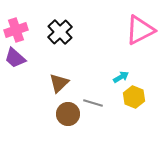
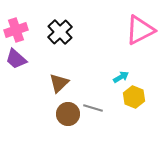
purple trapezoid: moved 1 px right, 1 px down
gray line: moved 5 px down
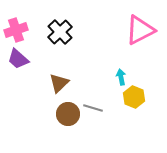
purple trapezoid: moved 2 px right
cyan arrow: rotated 70 degrees counterclockwise
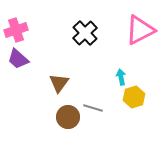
black cross: moved 25 px right, 1 px down
brown triangle: rotated 10 degrees counterclockwise
yellow hexagon: rotated 20 degrees clockwise
brown circle: moved 3 px down
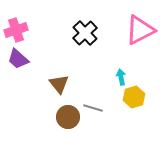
brown triangle: moved 1 px down; rotated 15 degrees counterclockwise
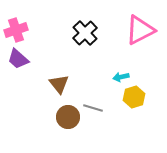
cyan arrow: rotated 91 degrees counterclockwise
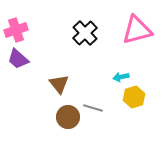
pink triangle: moved 3 px left; rotated 12 degrees clockwise
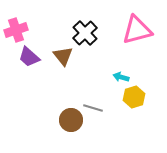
purple trapezoid: moved 11 px right, 2 px up
cyan arrow: rotated 28 degrees clockwise
brown triangle: moved 4 px right, 28 px up
brown circle: moved 3 px right, 3 px down
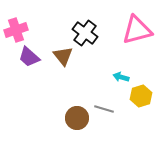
black cross: rotated 10 degrees counterclockwise
yellow hexagon: moved 7 px right, 1 px up
gray line: moved 11 px right, 1 px down
brown circle: moved 6 px right, 2 px up
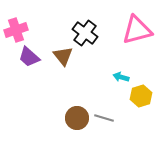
gray line: moved 9 px down
